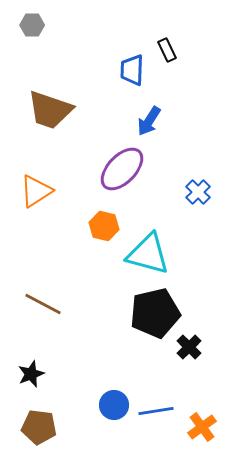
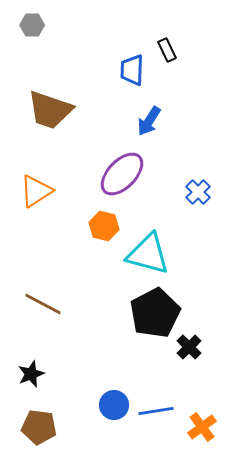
purple ellipse: moved 5 px down
black pentagon: rotated 15 degrees counterclockwise
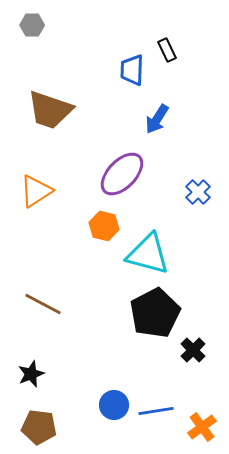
blue arrow: moved 8 px right, 2 px up
black cross: moved 4 px right, 3 px down
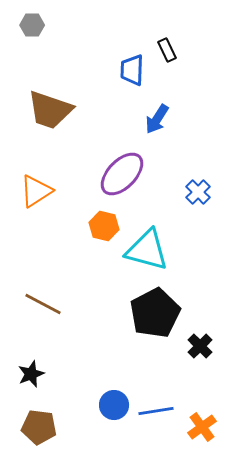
cyan triangle: moved 1 px left, 4 px up
black cross: moved 7 px right, 4 px up
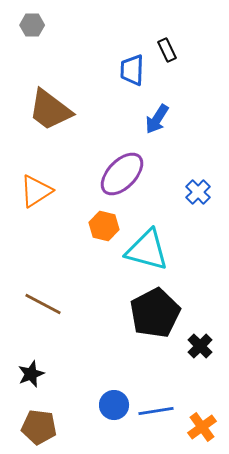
brown trapezoid: rotated 18 degrees clockwise
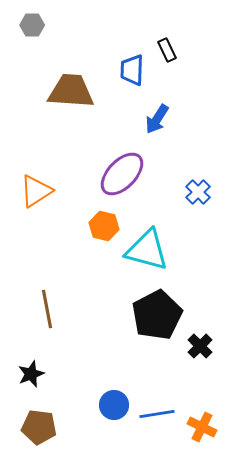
brown trapezoid: moved 21 px right, 19 px up; rotated 147 degrees clockwise
brown line: moved 4 px right, 5 px down; rotated 51 degrees clockwise
black pentagon: moved 2 px right, 2 px down
blue line: moved 1 px right, 3 px down
orange cross: rotated 28 degrees counterclockwise
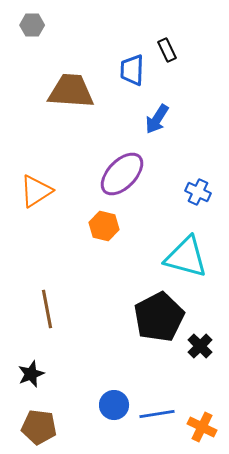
blue cross: rotated 20 degrees counterclockwise
cyan triangle: moved 39 px right, 7 px down
black pentagon: moved 2 px right, 2 px down
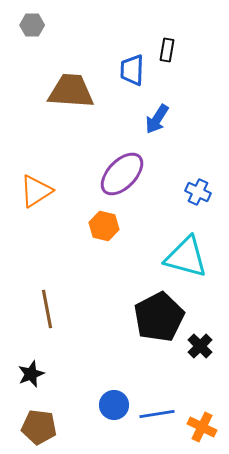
black rectangle: rotated 35 degrees clockwise
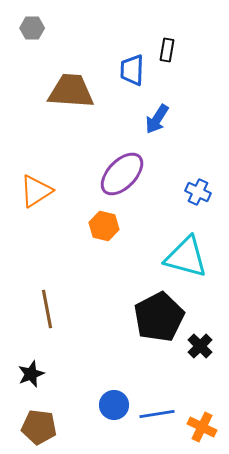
gray hexagon: moved 3 px down
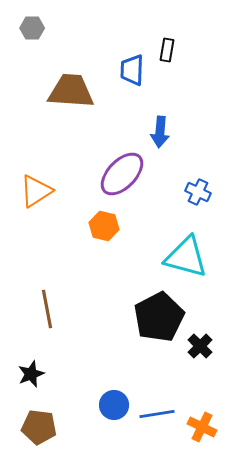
blue arrow: moved 3 px right, 13 px down; rotated 28 degrees counterclockwise
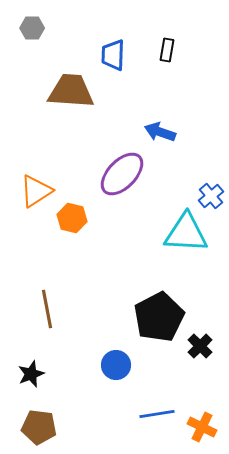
blue trapezoid: moved 19 px left, 15 px up
blue arrow: rotated 104 degrees clockwise
blue cross: moved 13 px right, 4 px down; rotated 25 degrees clockwise
orange hexagon: moved 32 px left, 8 px up
cyan triangle: moved 24 px up; rotated 12 degrees counterclockwise
blue circle: moved 2 px right, 40 px up
